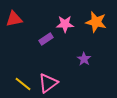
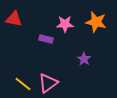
red triangle: rotated 24 degrees clockwise
purple rectangle: rotated 48 degrees clockwise
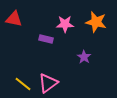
purple star: moved 2 px up
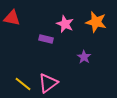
red triangle: moved 2 px left, 1 px up
pink star: rotated 24 degrees clockwise
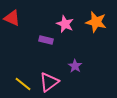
red triangle: rotated 12 degrees clockwise
purple rectangle: moved 1 px down
purple star: moved 9 px left, 9 px down
pink triangle: moved 1 px right, 1 px up
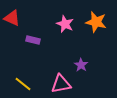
purple rectangle: moved 13 px left
purple star: moved 6 px right, 1 px up
pink triangle: moved 12 px right, 2 px down; rotated 25 degrees clockwise
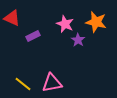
purple rectangle: moved 4 px up; rotated 40 degrees counterclockwise
purple star: moved 3 px left, 25 px up
pink triangle: moved 9 px left, 1 px up
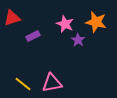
red triangle: rotated 42 degrees counterclockwise
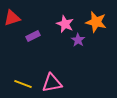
yellow line: rotated 18 degrees counterclockwise
